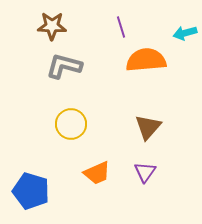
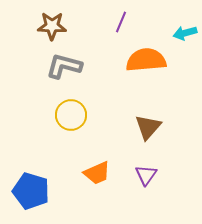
purple line: moved 5 px up; rotated 40 degrees clockwise
yellow circle: moved 9 px up
purple triangle: moved 1 px right, 3 px down
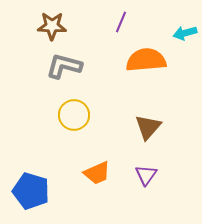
yellow circle: moved 3 px right
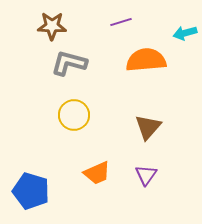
purple line: rotated 50 degrees clockwise
gray L-shape: moved 5 px right, 3 px up
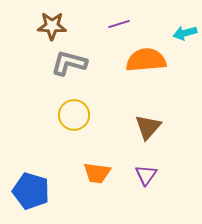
purple line: moved 2 px left, 2 px down
orange trapezoid: rotated 32 degrees clockwise
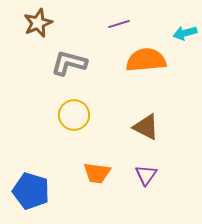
brown star: moved 14 px left, 3 px up; rotated 24 degrees counterclockwise
brown triangle: moved 2 px left; rotated 44 degrees counterclockwise
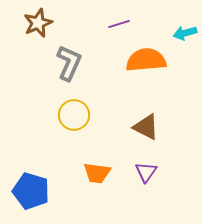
gray L-shape: rotated 99 degrees clockwise
purple triangle: moved 3 px up
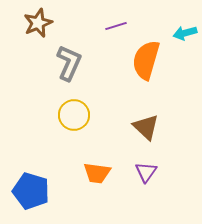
purple line: moved 3 px left, 2 px down
orange semicircle: rotated 69 degrees counterclockwise
brown triangle: rotated 16 degrees clockwise
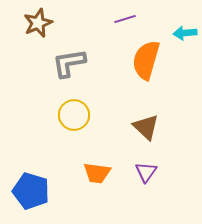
purple line: moved 9 px right, 7 px up
cyan arrow: rotated 10 degrees clockwise
gray L-shape: rotated 123 degrees counterclockwise
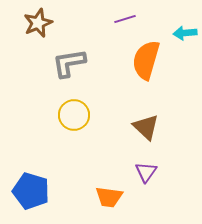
orange trapezoid: moved 12 px right, 24 px down
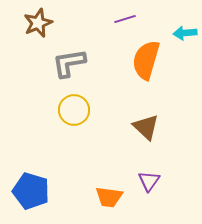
yellow circle: moved 5 px up
purple triangle: moved 3 px right, 9 px down
